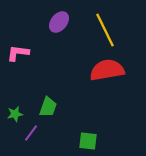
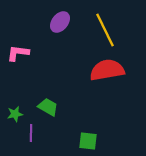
purple ellipse: moved 1 px right
green trapezoid: rotated 80 degrees counterclockwise
purple line: rotated 36 degrees counterclockwise
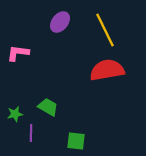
green square: moved 12 px left
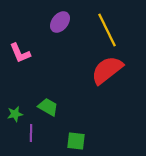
yellow line: moved 2 px right
pink L-shape: moved 2 px right; rotated 120 degrees counterclockwise
red semicircle: rotated 28 degrees counterclockwise
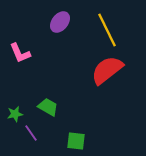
purple line: rotated 36 degrees counterclockwise
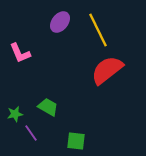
yellow line: moved 9 px left
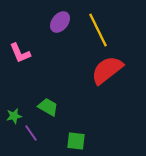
green star: moved 1 px left, 2 px down
